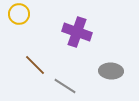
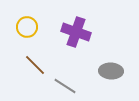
yellow circle: moved 8 px right, 13 px down
purple cross: moved 1 px left
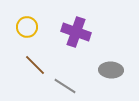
gray ellipse: moved 1 px up
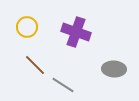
gray ellipse: moved 3 px right, 1 px up
gray line: moved 2 px left, 1 px up
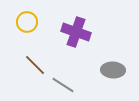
yellow circle: moved 5 px up
gray ellipse: moved 1 px left, 1 px down
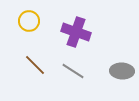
yellow circle: moved 2 px right, 1 px up
gray ellipse: moved 9 px right, 1 px down
gray line: moved 10 px right, 14 px up
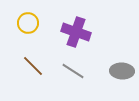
yellow circle: moved 1 px left, 2 px down
brown line: moved 2 px left, 1 px down
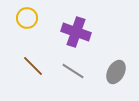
yellow circle: moved 1 px left, 5 px up
gray ellipse: moved 6 px left, 1 px down; rotated 65 degrees counterclockwise
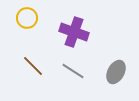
purple cross: moved 2 px left
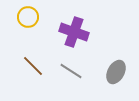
yellow circle: moved 1 px right, 1 px up
gray line: moved 2 px left
